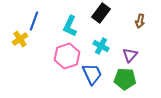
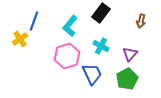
brown arrow: moved 1 px right
cyan L-shape: rotated 15 degrees clockwise
purple triangle: moved 1 px up
green pentagon: moved 2 px right; rotated 30 degrees counterclockwise
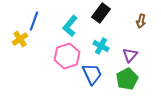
purple triangle: moved 1 px down
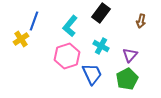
yellow cross: moved 1 px right
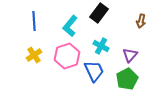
black rectangle: moved 2 px left
blue line: rotated 24 degrees counterclockwise
yellow cross: moved 13 px right, 16 px down
blue trapezoid: moved 2 px right, 3 px up
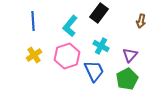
blue line: moved 1 px left
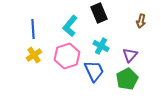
black rectangle: rotated 60 degrees counterclockwise
blue line: moved 8 px down
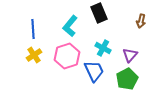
cyan cross: moved 2 px right, 2 px down
